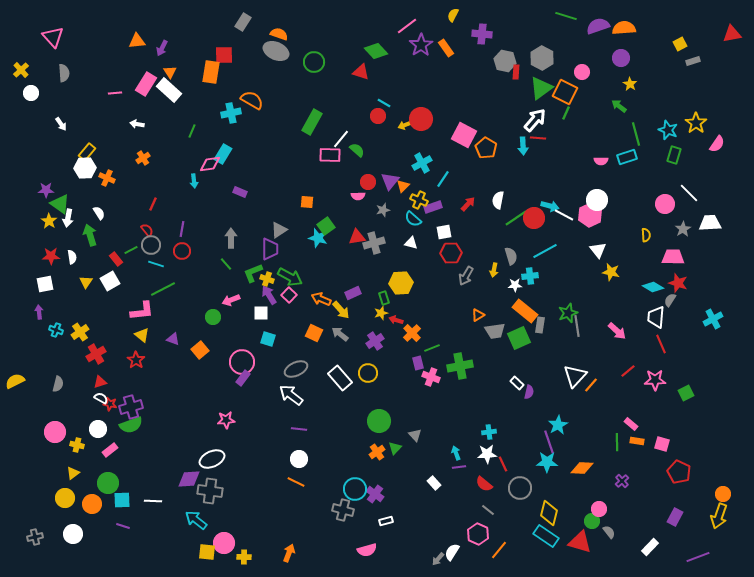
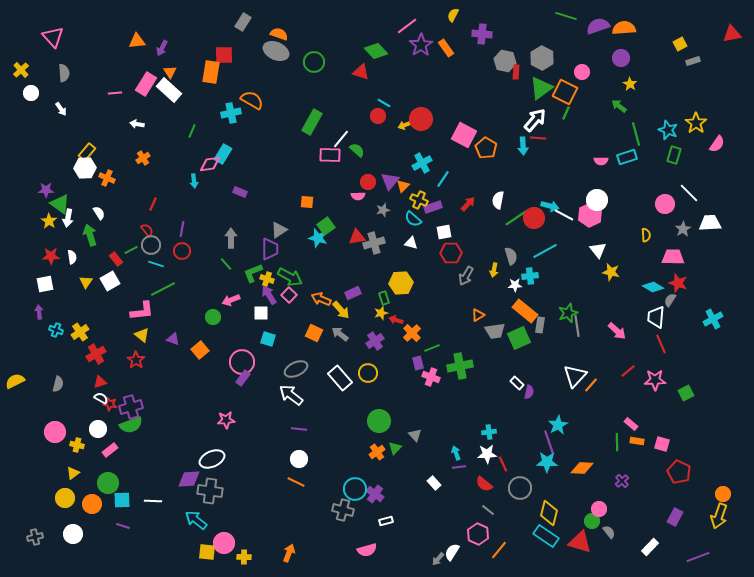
white arrow at (61, 124): moved 15 px up
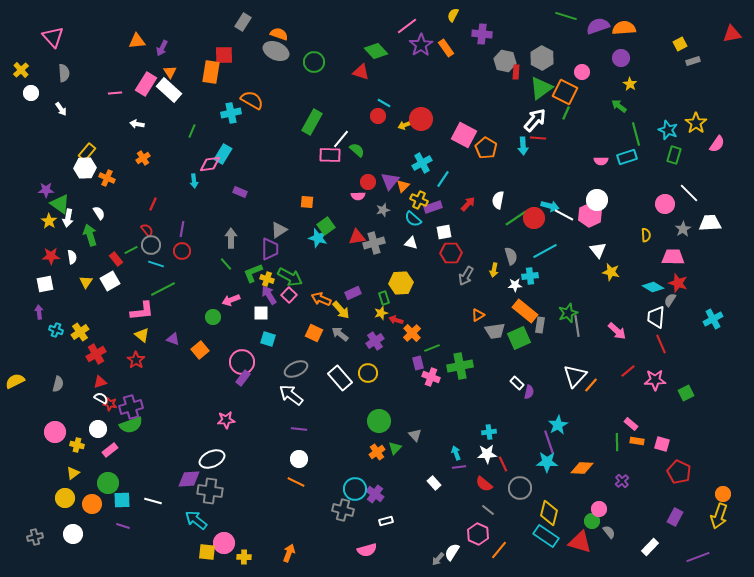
white line at (153, 501): rotated 12 degrees clockwise
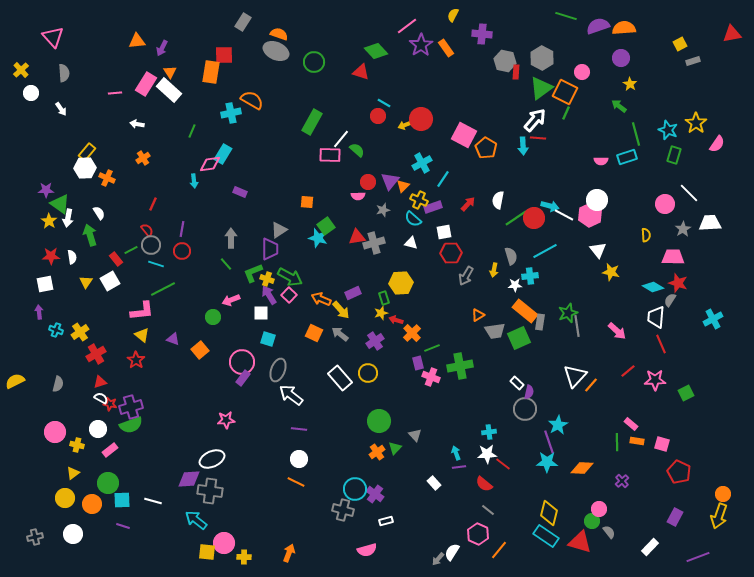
gray rectangle at (540, 325): moved 3 px up
gray ellipse at (296, 369): moved 18 px left, 1 px down; rotated 45 degrees counterclockwise
red line at (503, 464): rotated 28 degrees counterclockwise
gray circle at (520, 488): moved 5 px right, 79 px up
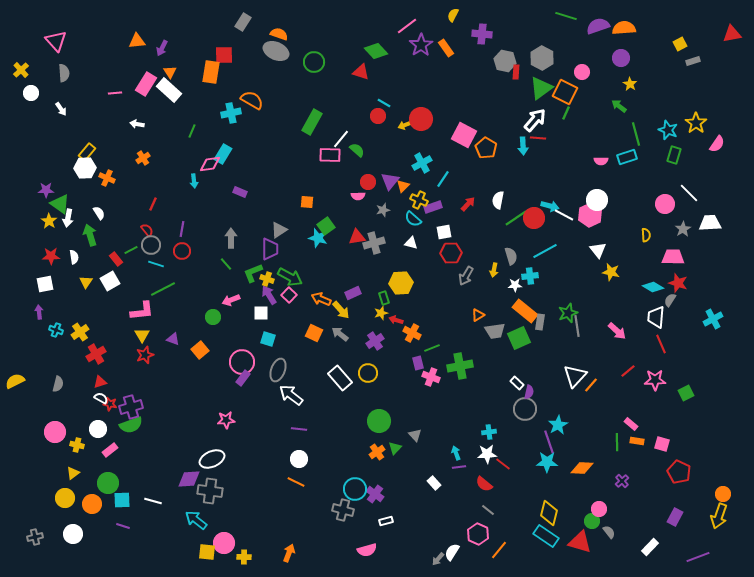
pink triangle at (53, 37): moved 3 px right, 4 px down
white semicircle at (72, 257): moved 2 px right
orange cross at (412, 333): rotated 18 degrees counterclockwise
yellow triangle at (142, 335): rotated 21 degrees clockwise
red star at (136, 360): moved 9 px right, 5 px up; rotated 18 degrees clockwise
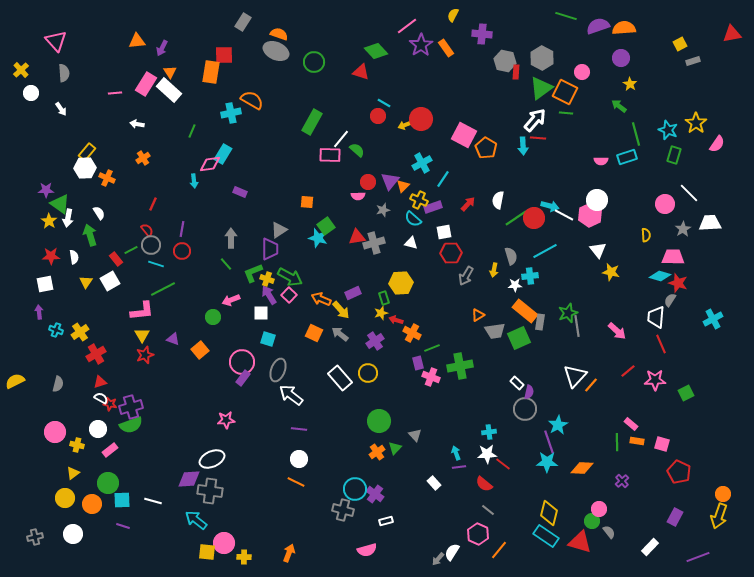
green line at (566, 113): rotated 72 degrees clockwise
cyan diamond at (653, 287): moved 7 px right, 11 px up; rotated 15 degrees counterclockwise
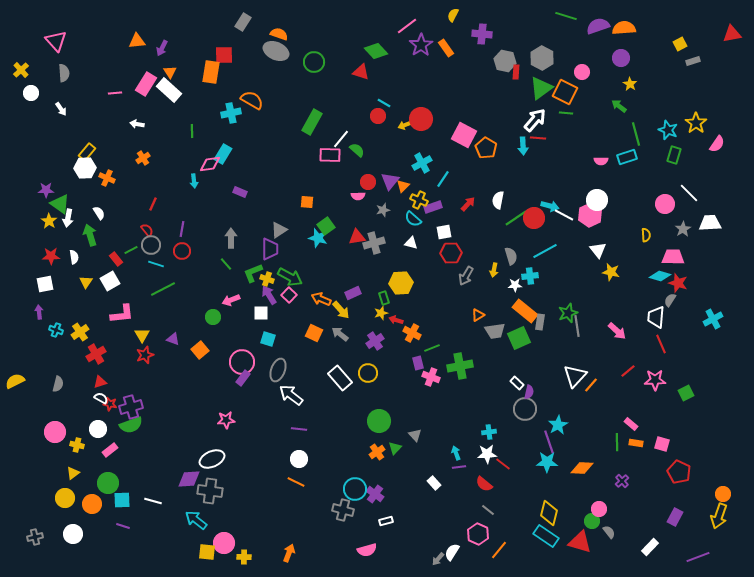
green line at (192, 131): rotated 24 degrees counterclockwise
pink L-shape at (142, 311): moved 20 px left, 3 px down
orange rectangle at (637, 441): moved 1 px left, 2 px down
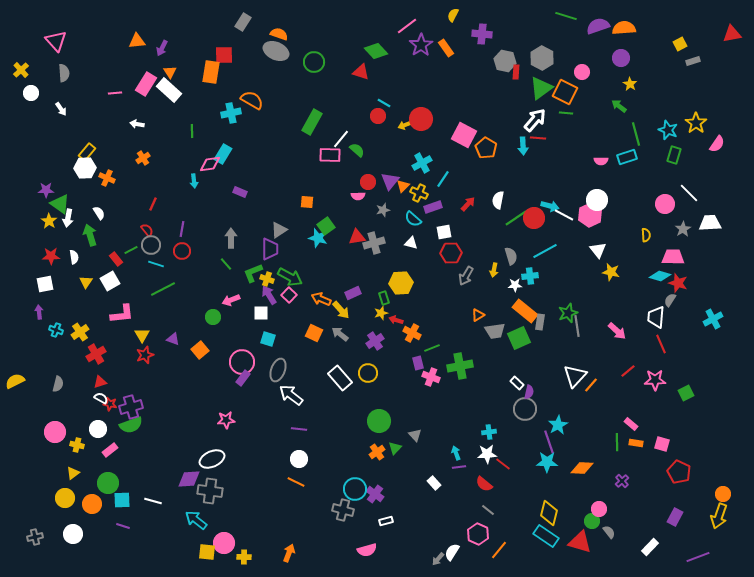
yellow cross at (419, 200): moved 7 px up
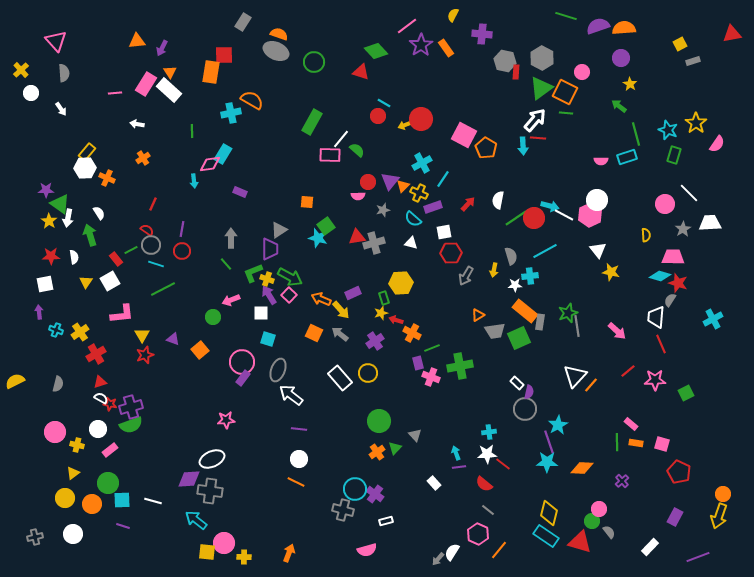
red semicircle at (147, 230): rotated 16 degrees counterclockwise
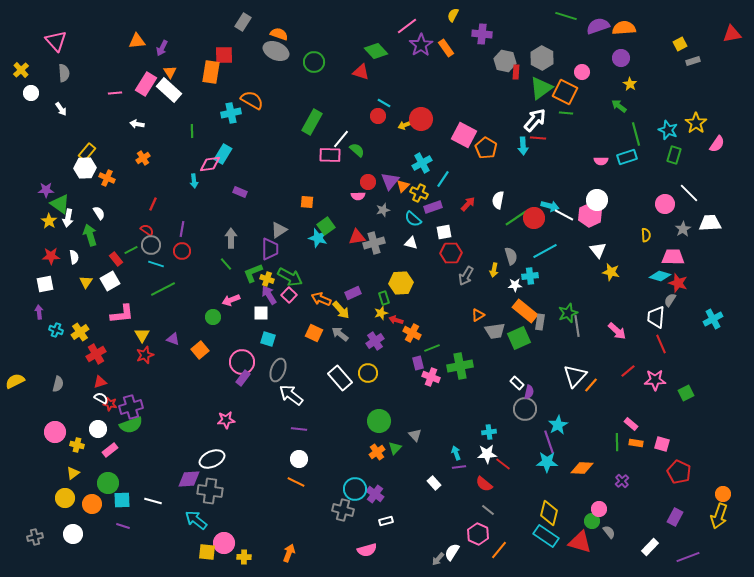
purple line at (698, 557): moved 10 px left
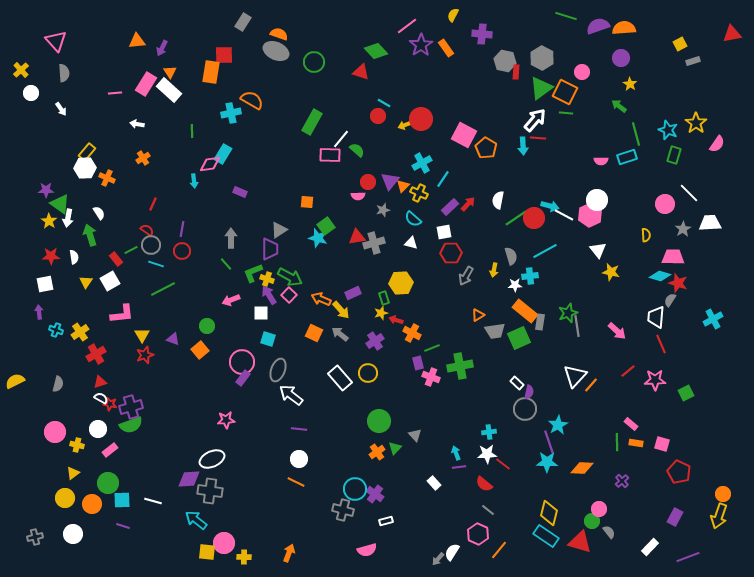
purple rectangle at (433, 207): moved 17 px right; rotated 24 degrees counterclockwise
green circle at (213, 317): moved 6 px left, 9 px down
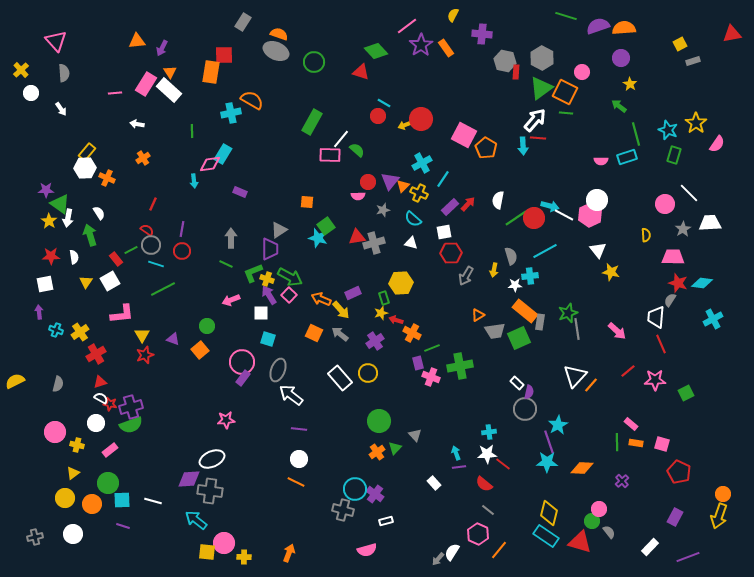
green line at (226, 264): rotated 24 degrees counterclockwise
cyan diamond at (660, 276): moved 42 px right, 7 px down; rotated 10 degrees counterclockwise
gray line at (577, 326): moved 3 px down
white circle at (98, 429): moved 2 px left, 6 px up
